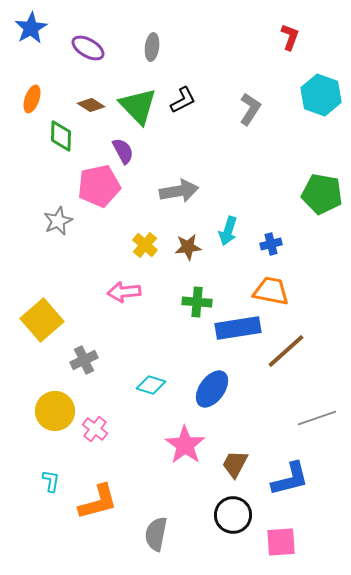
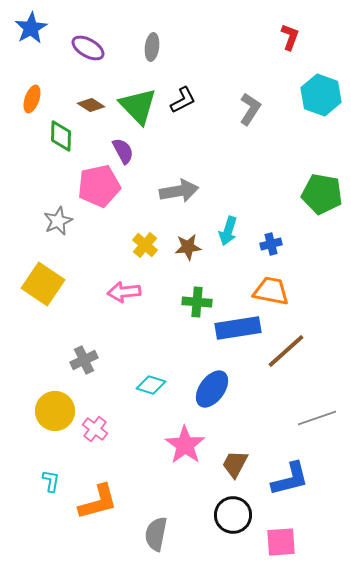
yellow square: moved 1 px right, 36 px up; rotated 15 degrees counterclockwise
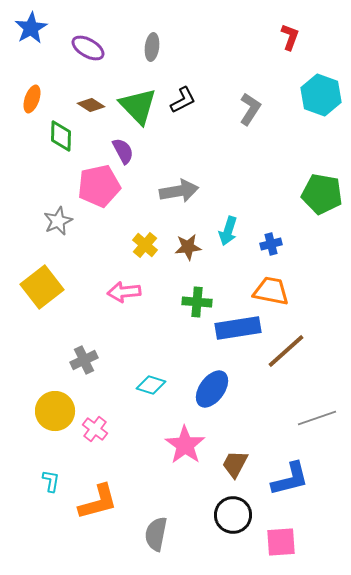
yellow square: moved 1 px left, 3 px down; rotated 18 degrees clockwise
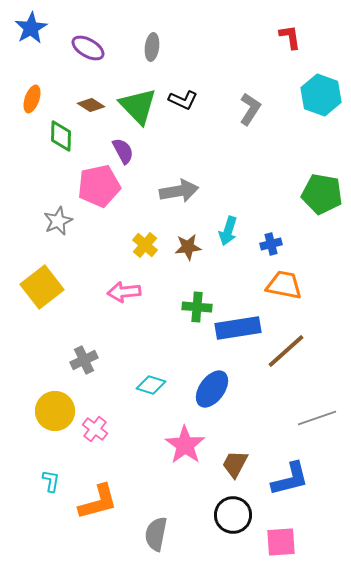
red L-shape: rotated 28 degrees counterclockwise
black L-shape: rotated 52 degrees clockwise
orange trapezoid: moved 13 px right, 6 px up
green cross: moved 5 px down
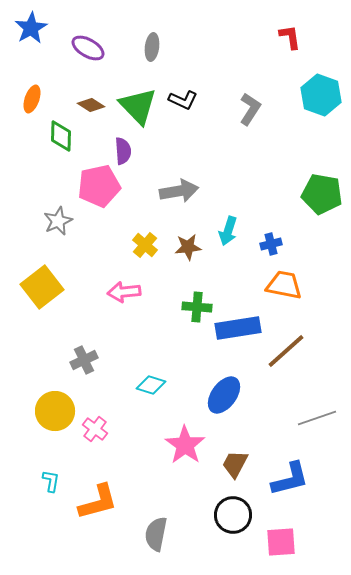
purple semicircle: rotated 24 degrees clockwise
blue ellipse: moved 12 px right, 6 px down
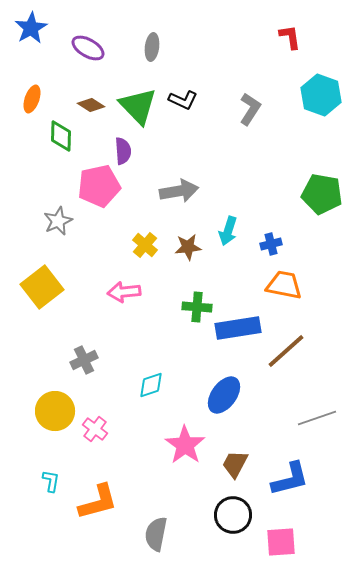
cyan diamond: rotated 36 degrees counterclockwise
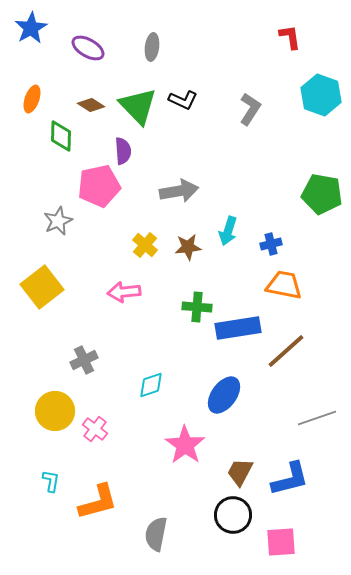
brown trapezoid: moved 5 px right, 8 px down
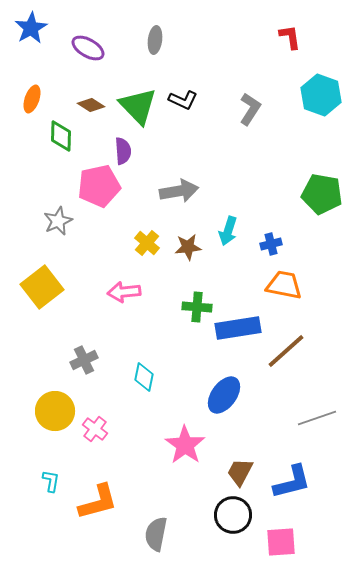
gray ellipse: moved 3 px right, 7 px up
yellow cross: moved 2 px right, 2 px up
cyan diamond: moved 7 px left, 8 px up; rotated 60 degrees counterclockwise
blue L-shape: moved 2 px right, 3 px down
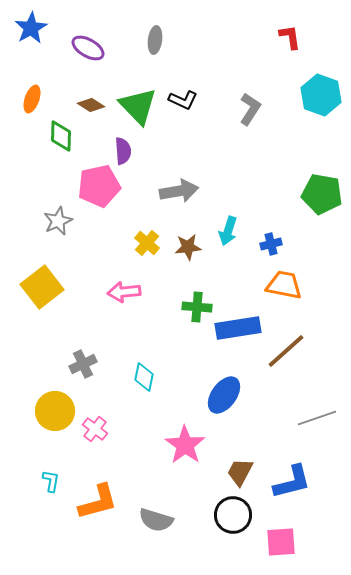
gray cross: moved 1 px left, 4 px down
gray semicircle: moved 14 px up; rotated 84 degrees counterclockwise
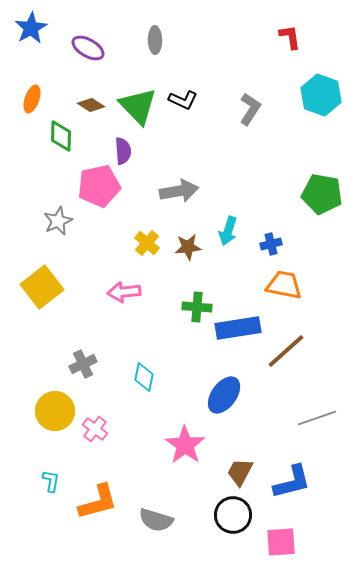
gray ellipse: rotated 8 degrees counterclockwise
